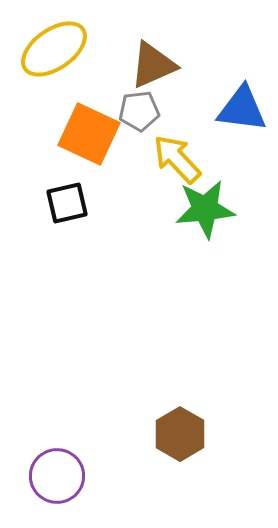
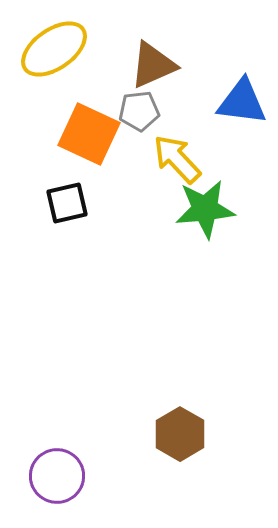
blue triangle: moved 7 px up
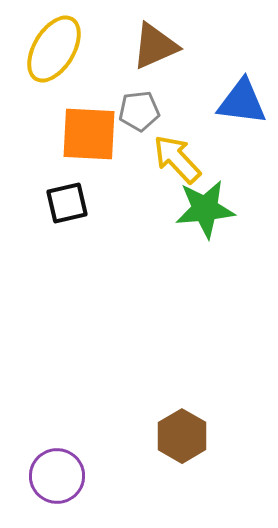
yellow ellipse: rotated 24 degrees counterclockwise
brown triangle: moved 2 px right, 19 px up
orange square: rotated 22 degrees counterclockwise
brown hexagon: moved 2 px right, 2 px down
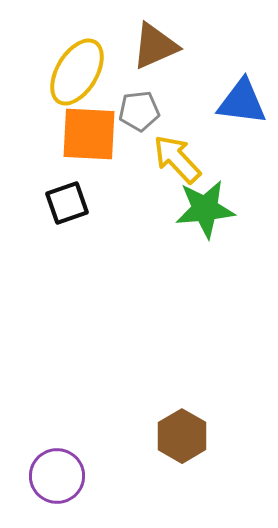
yellow ellipse: moved 23 px right, 23 px down
black square: rotated 6 degrees counterclockwise
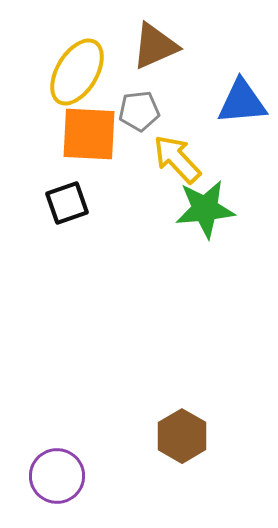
blue triangle: rotated 12 degrees counterclockwise
